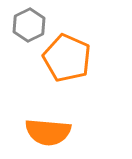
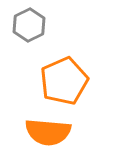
orange pentagon: moved 3 px left, 23 px down; rotated 24 degrees clockwise
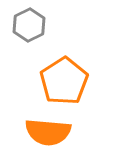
orange pentagon: rotated 9 degrees counterclockwise
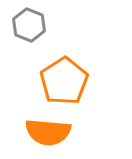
gray hexagon: rotated 12 degrees counterclockwise
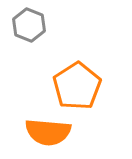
orange pentagon: moved 13 px right, 5 px down
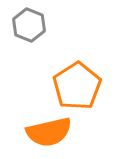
orange semicircle: moved 1 px right; rotated 18 degrees counterclockwise
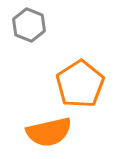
orange pentagon: moved 3 px right, 2 px up
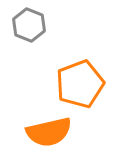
orange pentagon: rotated 12 degrees clockwise
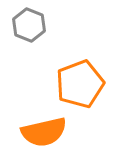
orange semicircle: moved 5 px left
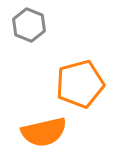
orange pentagon: rotated 6 degrees clockwise
